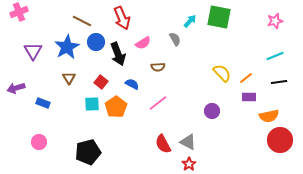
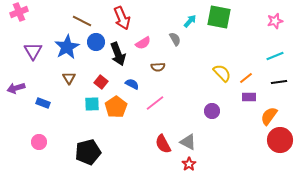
pink line: moved 3 px left
orange semicircle: rotated 138 degrees clockwise
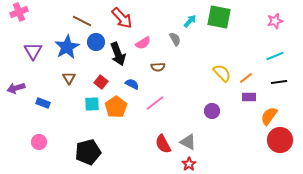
red arrow: rotated 20 degrees counterclockwise
